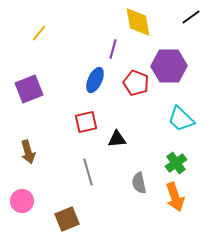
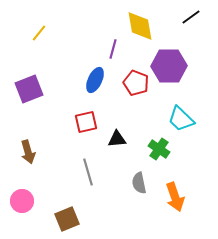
yellow diamond: moved 2 px right, 4 px down
green cross: moved 17 px left, 14 px up; rotated 20 degrees counterclockwise
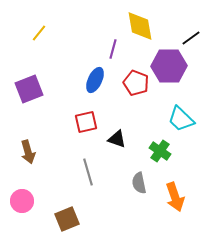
black line: moved 21 px down
black triangle: rotated 24 degrees clockwise
green cross: moved 1 px right, 2 px down
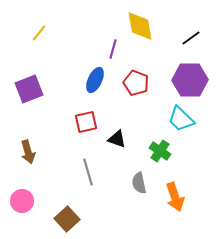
purple hexagon: moved 21 px right, 14 px down
brown square: rotated 20 degrees counterclockwise
